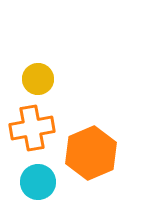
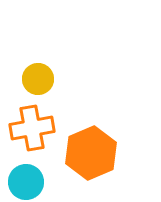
cyan circle: moved 12 px left
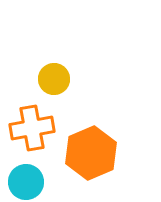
yellow circle: moved 16 px right
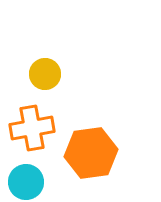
yellow circle: moved 9 px left, 5 px up
orange hexagon: rotated 15 degrees clockwise
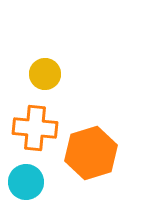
orange cross: moved 3 px right; rotated 15 degrees clockwise
orange hexagon: rotated 9 degrees counterclockwise
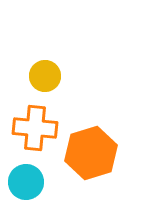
yellow circle: moved 2 px down
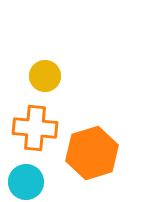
orange hexagon: moved 1 px right
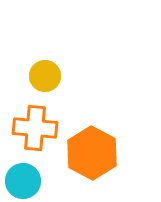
orange hexagon: rotated 15 degrees counterclockwise
cyan circle: moved 3 px left, 1 px up
